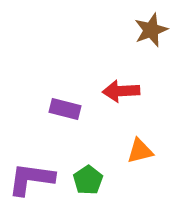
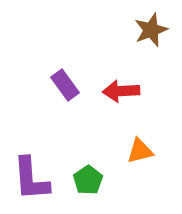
purple rectangle: moved 24 px up; rotated 40 degrees clockwise
purple L-shape: rotated 102 degrees counterclockwise
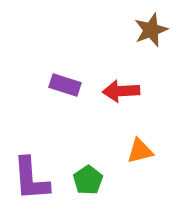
purple rectangle: rotated 36 degrees counterclockwise
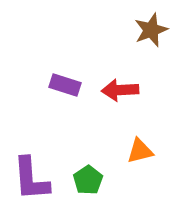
red arrow: moved 1 px left, 1 px up
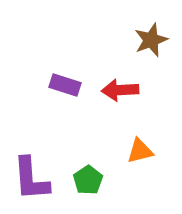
brown star: moved 10 px down
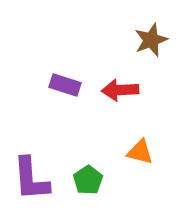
orange triangle: moved 1 px down; rotated 28 degrees clockwise
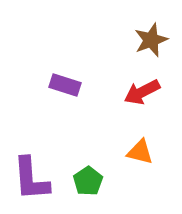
red arrow: moved 22 px right, 2 px down; rotated 24 degrees counterclockwise
green pentagon: moved 1 px down
